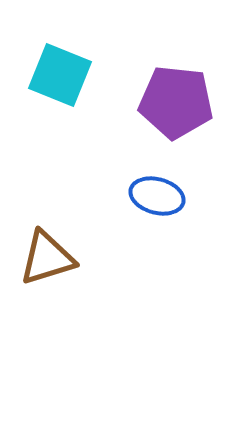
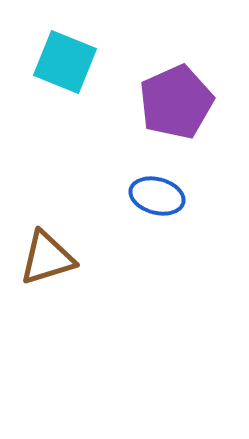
cyan square: moved 5 px right, 13 px up
purple pentagon: rotated 30 degrees counterclockwise
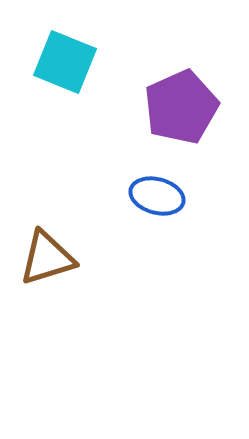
purple pentagon: moved 5 px right, 5 px down
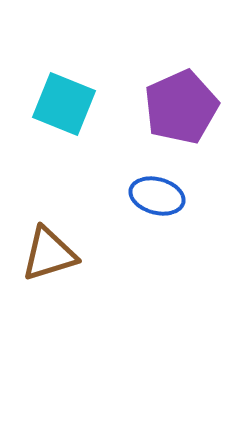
cyan square: moved 1 px left, 42 px down
brown triangle: moved 2 px right, 4 px up
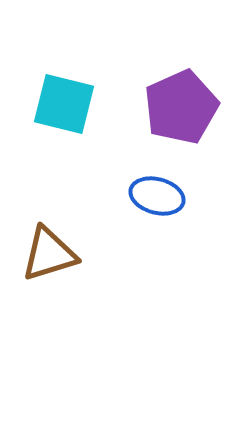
cyan square: rotated 8 degrees counterclockwise
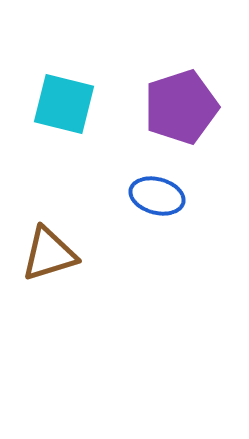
purple pentagon: rotated 6 degrees clockwise
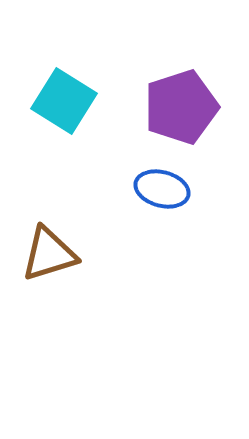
cyan square: moved 3 px up; rotated 18 degrees clockwise
blue ellipse: moved 5 px right, 7 px up
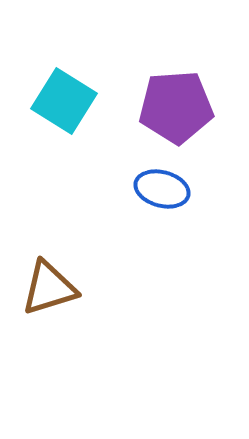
purple pentagon: moved 5 px left; rotated 14 degrees clockwise
brown triangle: moved 34 px down
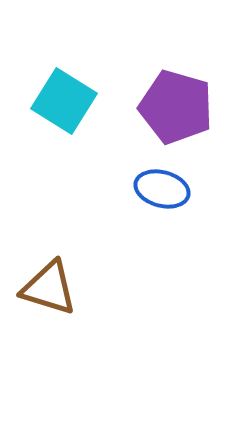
purple pentagon: rotated 20 degrees clockwise
brown triangle: rotated 34 degrees clockwise
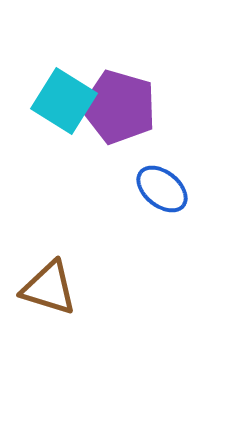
purple pentagon: moved 57 px left
blue ellipse: rotated 24 degrees clockwise
